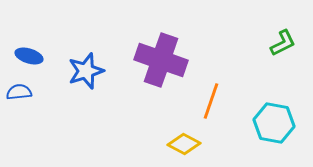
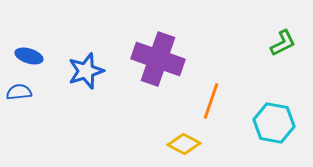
purple cross: moved 3 px left, 1 px up
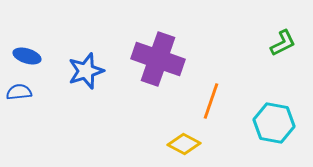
blue ellipse: moved 2 px left
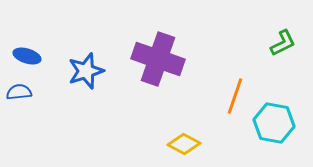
orange line: moved 24 px right, 5 px up
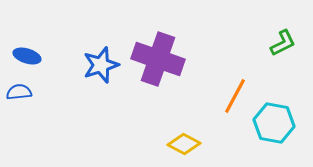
blue star: moved 15 px right, 6 px up
orange line: rotated 9 degrees clockwise
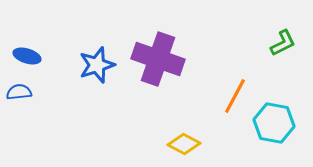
blue star: moved 4 px left
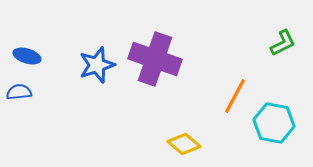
purple cross: moved 3 px left
yellow diamond: rotated 12 degrees clockwise
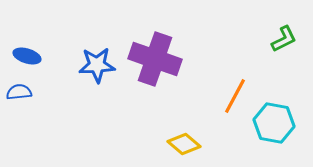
green L-shape: moved 1 px right, 4 px up
blue star: rotated 15 degrees clockwise
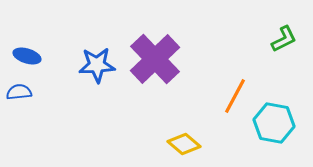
purple cross: rotated 27 degrees clockwise
